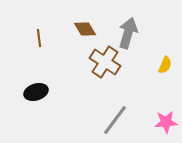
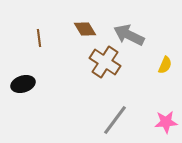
gray arrow: moved 1 px right, 2 px down; rotated 80 degrees counterclockwise
black ellipse: moved 13 px left, 8 px up
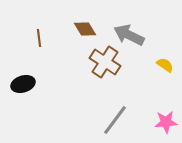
yellow semicircle: rotated 78 degrees counterclockwise
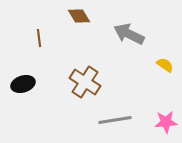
brown diamond: moved 6 px left, 13 px up
gray arrow: moved 1 px up
brown cross: moved 20 px left, 20 px down
gray line: rotated 44 degrees clockwise
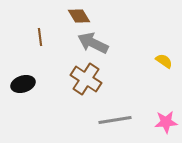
gray arrow: moved 36 px left, 9 px down
brown line: moved 1 px right, 1 px up
yellow semicircle: moved 1 px left, 4 px up
brown cross: moved 1 px right, 3 px up
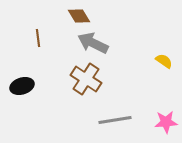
brown line: moved 2 px left, 1 px down
black ellipse: moved 1 px left, 2 px down
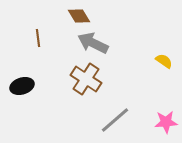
gray line: rotated 32 degrees counterclockwise
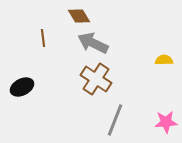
brown line: moved 5 px right
yellow semicircle: moved 1 px up; rotated 36 degrees counterclockwise
brown cross: moved 10 px right
black ellipse: moved 1 px down; rotated 10 degrees counterclockwise
gray line: rotated 28 degrees counterclockwise
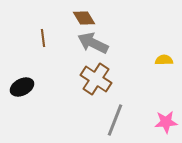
brown diamond: moved 5 px right, 2 px down
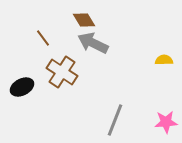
brown diamond: moved 2 px down
brown line: rotated 30 degrees counterclockwise
brown cross: moved 34 px left, 7 px up
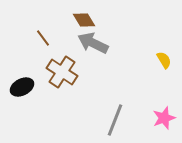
yellow semicircle: rotated 60 degrees clockwise
pink star: moved 2 px left, 4 px up; rotated 15 degrees counterclockwise
